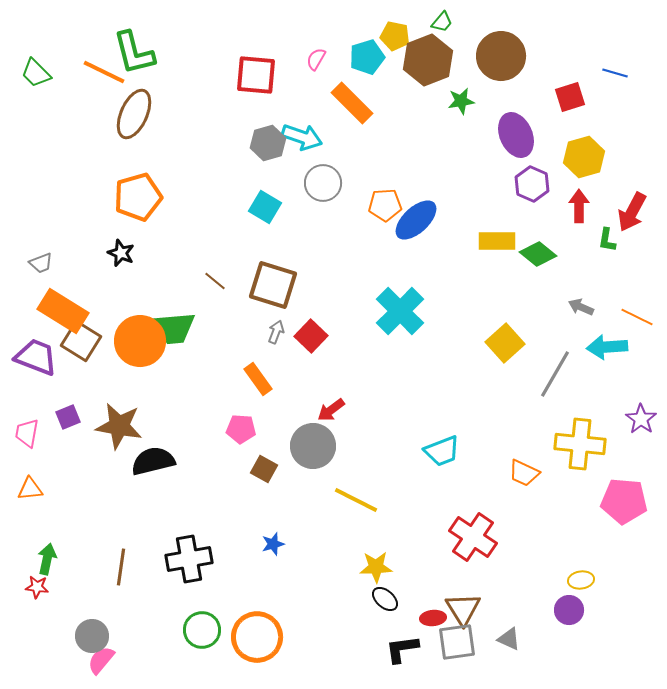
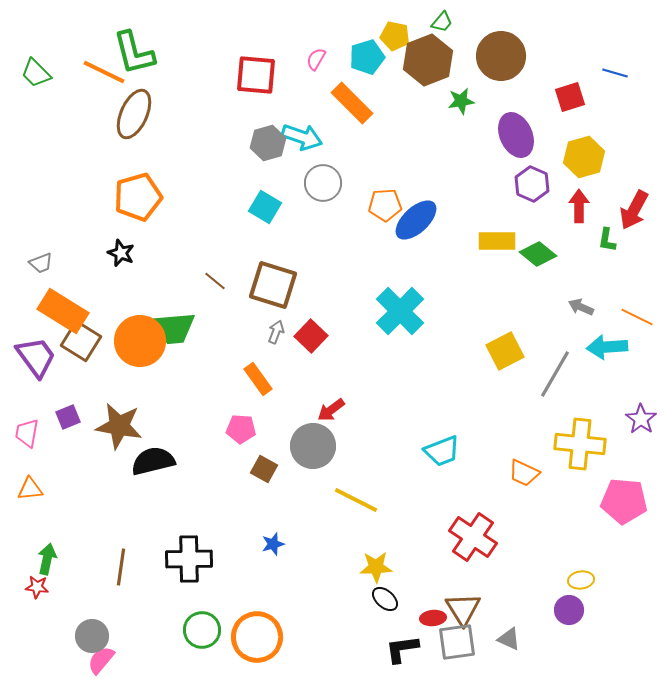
red arrow at (632, 212): moved 2 px right, 2 px up
yellow square at (505, 343): moved 8 px down; rotated 15 degrees clockwise
purple trapezoid at (36, 357): rotated 33 degrees clockwise
black cross at (189, 559): rotated 9 degrees clockwise
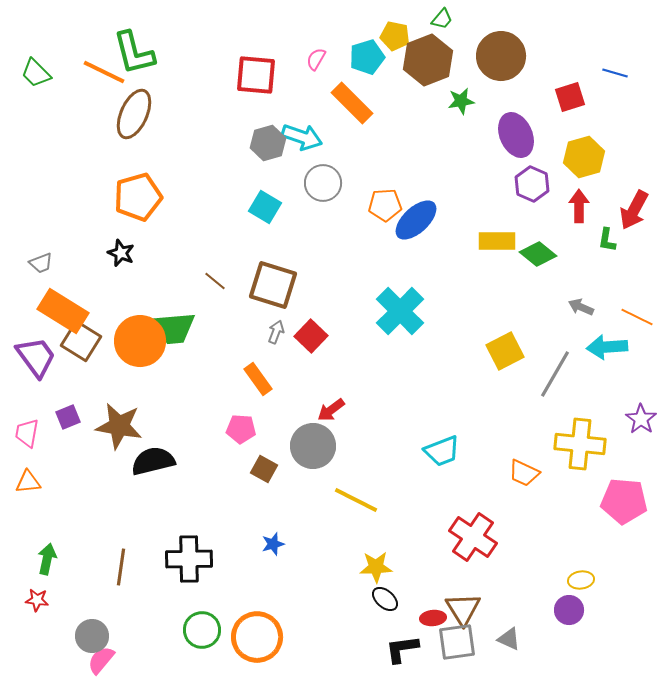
green trapezoid at (442, 22): moved 3 px up
orange triangle at (30, 489): moved 2 px left, 7 px up
red star at (37, 587): moved 13 px down
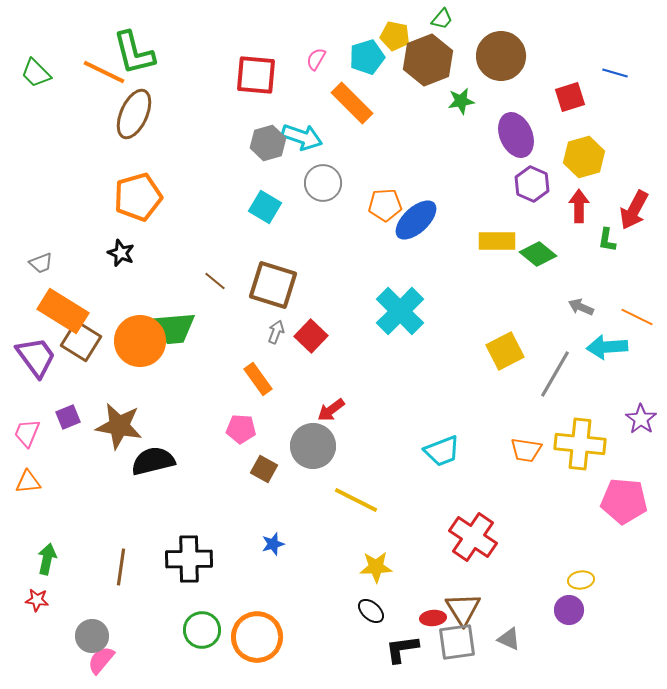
pink trapezoid at (27, 433): rotated 12 degrees clockwise
orange trapezoid at (524, 473): moved 2 px right, 23 px up; rotated 16 degrees counterclockwise
black ellipse at (385, 599): moved 14 px left, 12 px down
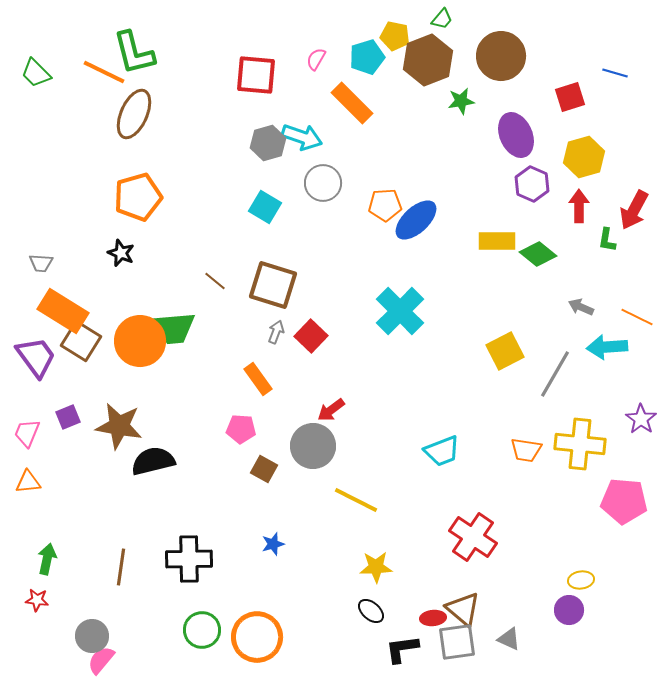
gray trapezoid at (41, 263): rotated 25 degrees clockwise
brown triangle at (463, 609): rotated 18 degrees counterclockwise
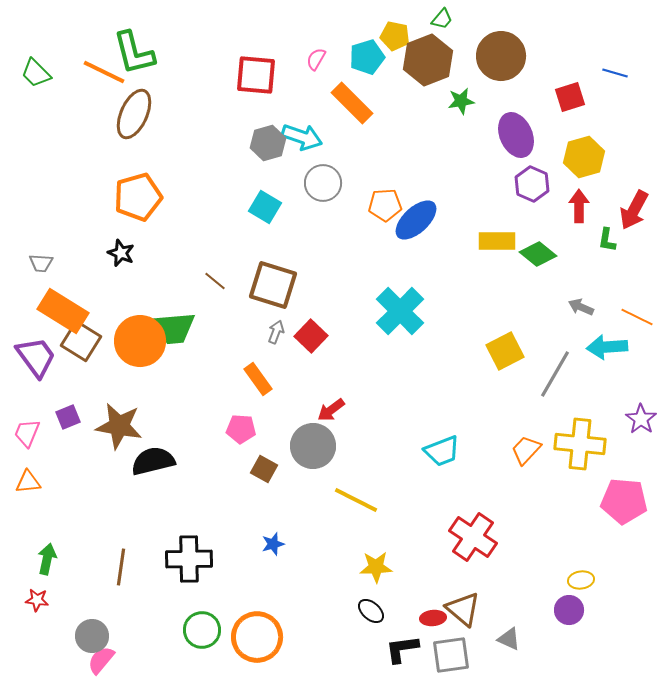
orange trapezoid at (526, 450): rotated 124 degrees clockwise
gray square at (457, 642): moved 6 px left, 13 px down
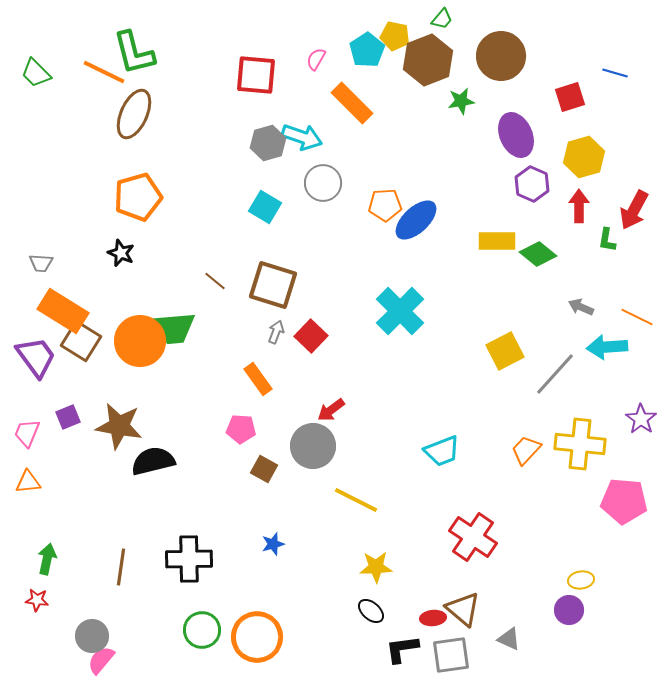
cyan pentagon at (367, 57): moved 7 px up; rotated 16 degrees counterclockwise
gray line at (555, 374): rotated 12 degrees clockwise
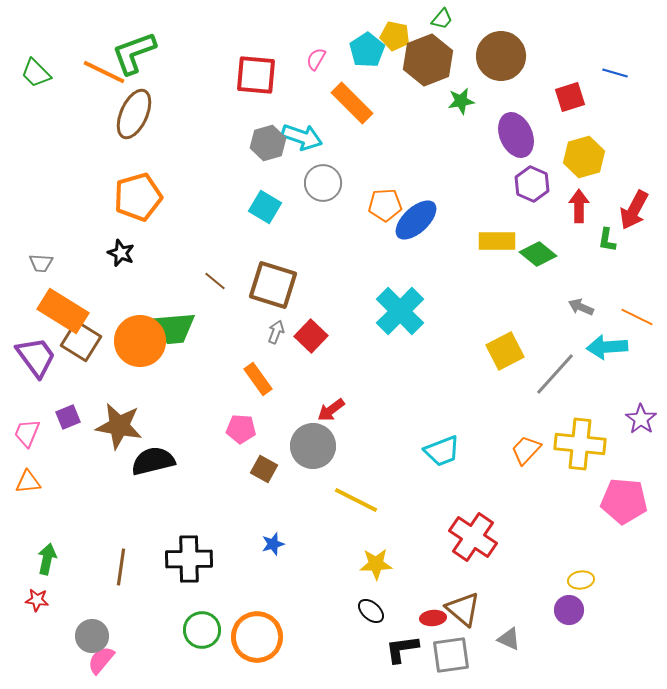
green L-shape at (134, 53): rotated 84 degrees clockwise
yellow star at (376, 567): moved 3 px up
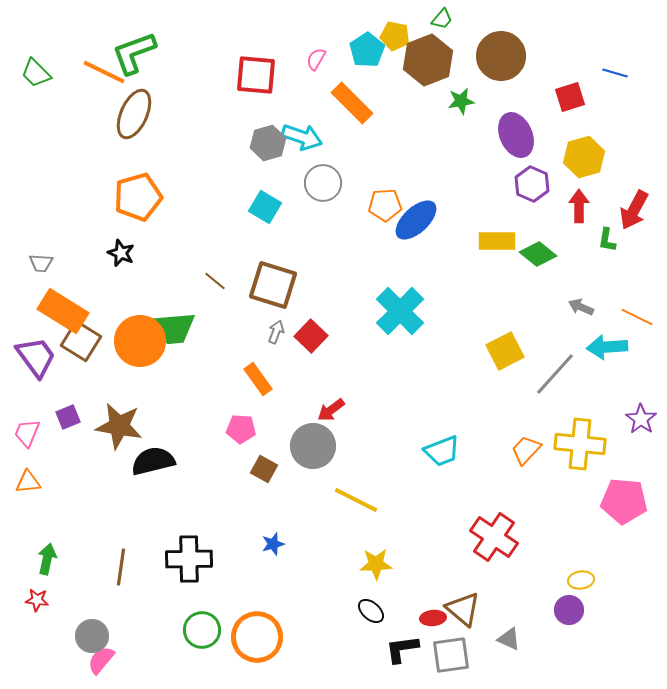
red cross at (473, 537): moved 21 px right
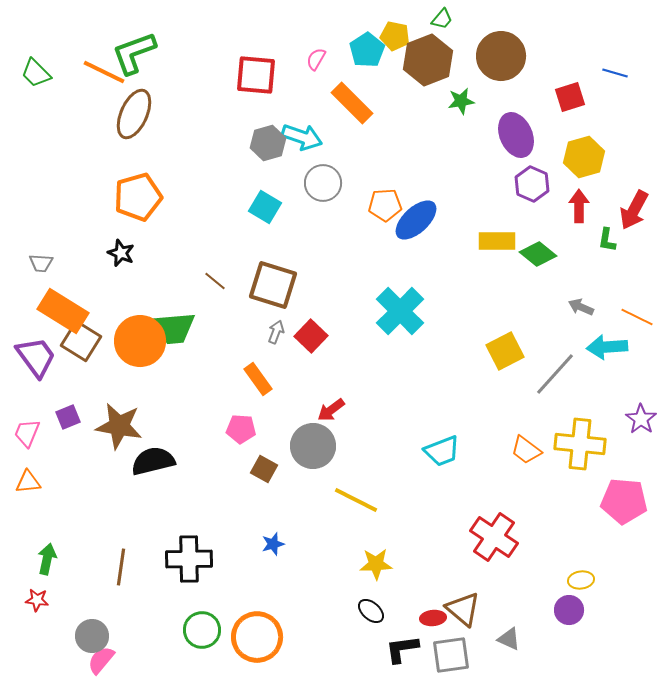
orange trapezoid at (526, 450): rotated 96 degrees counterclockwise
